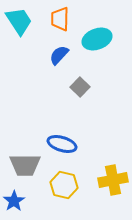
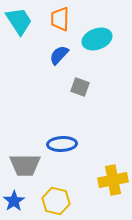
gray square: rotated 24 degrees counterclockwise
blue ellipse: rotated 20 degrees counterclockwise
yellow hexagon: moved 8 px left, 16 px down
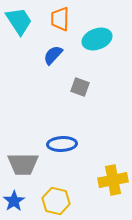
blue semicircle: moved 6 px left
gray trapezoid: moved 2 px left, 1 px up
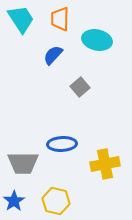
cyan trapezoid: moved 2 px right, 2 px up
cyan ellipse: moved 1 px down; rotated 32 degrees clockwise
gray square: rotated 30 degrees clockwise
gray trapezoid: moved 1 px up
yellow cross: moved 8 px left, 16 px up
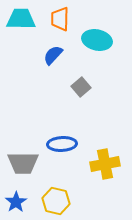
cyan trapezoid: rotated 56 degrees counterclockwise
gray square: moved 1 px right
blue star: moved 2 px right, 1 px down
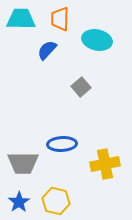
blue semicircle: moved 6 px left, 5 px up
blue star: moved 3 px right
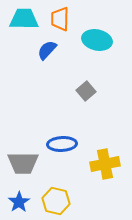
cyan trapezoid: moved 3 px right
gray square: moved 5 px right, 4 px down
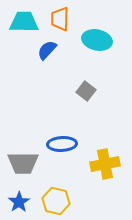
cyan trapezoid: moved 3 px down
gray square: rotated 12 degrees counterclockwise
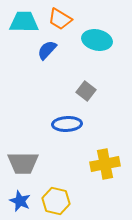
orange trapezoid: rotated 60 degrees counterclockwise
blue ellipse: moved 5 px right, 20 px up
blue star: moved 1 px right, 1 px up; rotated 15 degrees counterclockwise
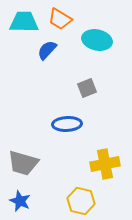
gray square: moved 1 px right, 3 px up; rotated 30 degrees clockwise
gray trapezoid: rotated 16 degrees clockwise
yellow hexagon: moved 25 px right
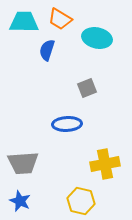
cyan ellipse: moved 2 px up
blue semicircle: rotated 25 degrees counterclockwise
gray trapezoid: rotated 20 degrees counterclockwise
